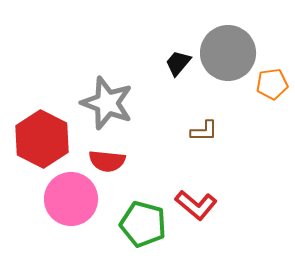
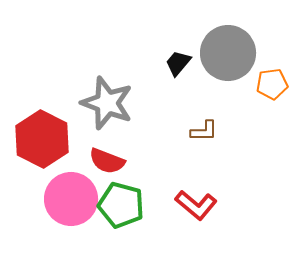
red semicircle: rotated 15 degrees clockwise
green pentagon: moved 22 px left, 19 px up
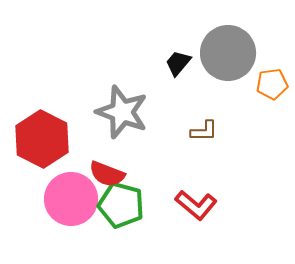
gray star: moved 15 px right, 9 px down
red semicircle: moved 13 px down
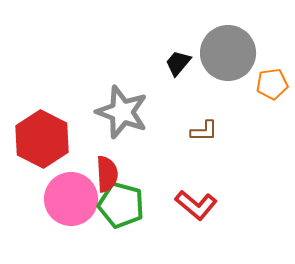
red semicircle: rotated 114 degrees counterclockwise
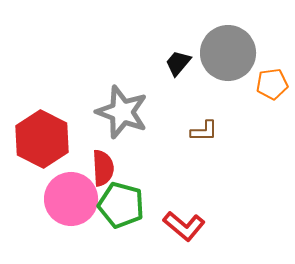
red semicircle: moved 4 px left, 6 px up
red L-shape: moved 12 px left, 21 px down
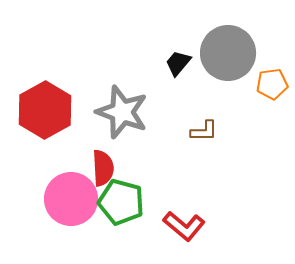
red hexagon: moved 3 px right, 29 px up; rotated 4 degrees clockwise
green pentagon: moved 3 px up
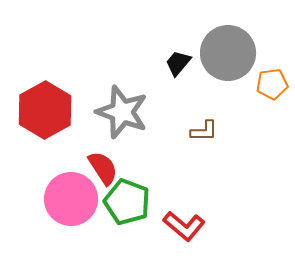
red semicircle: rotated 30 degrees counterclockwise
green pentagon: moved 6 px right; rotated 6 degrees clockwise
